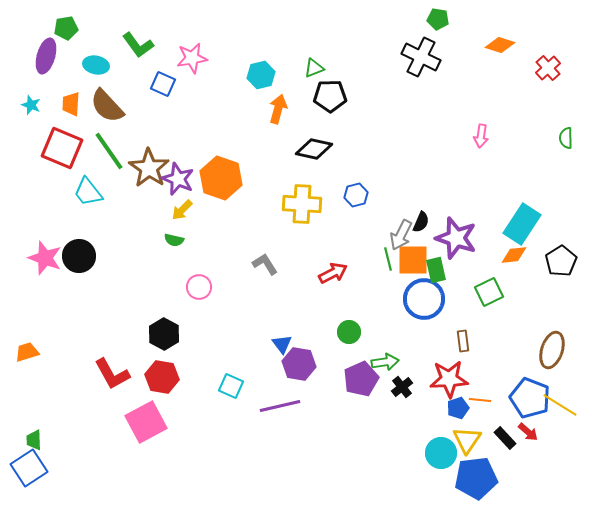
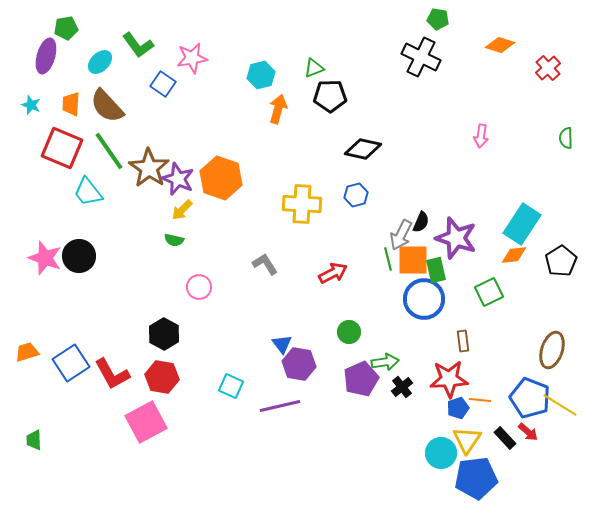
cyan ellipse at (96, 65): moved 4 px right, 3 px up; rotated 55 degrees counterclockwise
blue square at (163, 84): rotated 10 degrees clockwise
black diamond at (314, 149): moved 49 px right
blue square at (29, 468): moved 42 px right, 105 px up
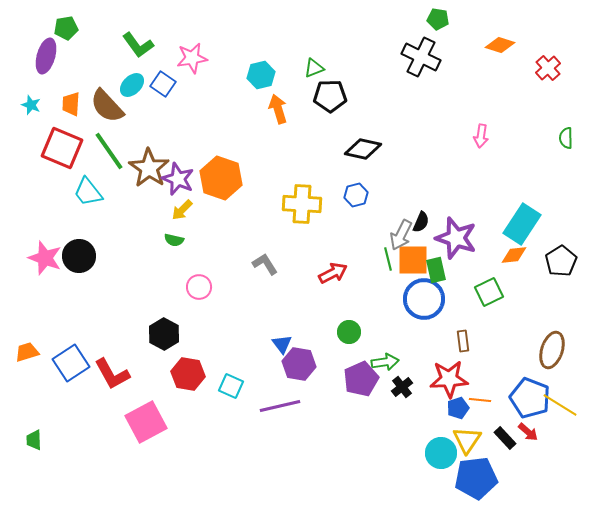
cyan ellipse at (100, 62): moved 32 px right, 23 px down
orange arrow at (278, 109): rotated 32 degrees counterclockwise
red hexagon at (162, 377): moved 26 px right, 3 px up
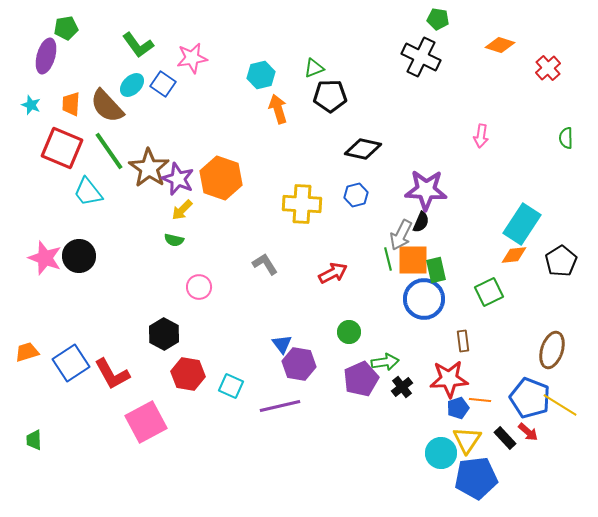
purple star at (456, 238): moved 30 px left, 48 px up; rotated 15 degrees counterclockwise
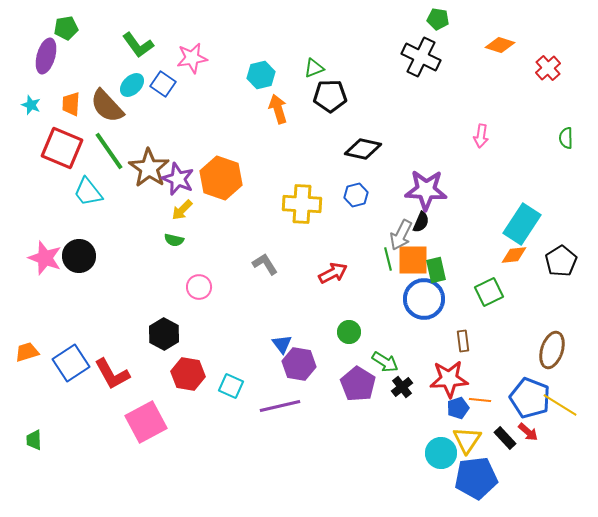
green arrow at (385, 362): rotated 40 degrees clockwise
purple pentagon at (361, 379): moved 3 px left, 5 px down; rotated 16 degrees counterclockwise
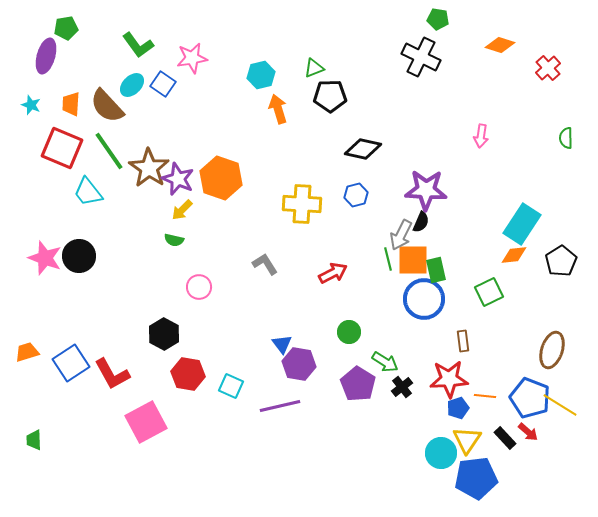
orange line at (480, 400): moved 5 px right, 4 px up
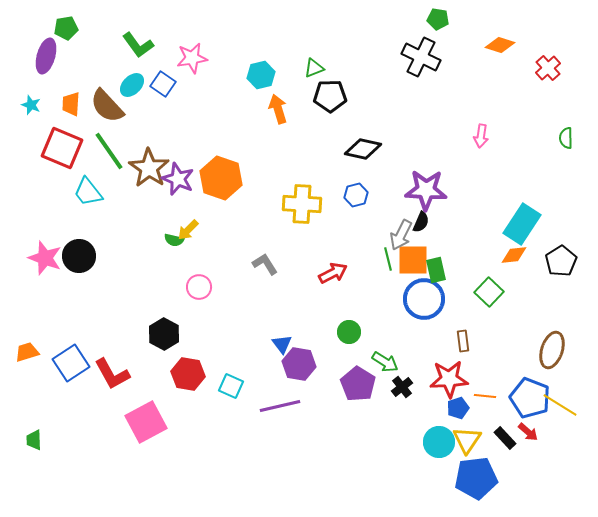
yellow arrow at (182, 210): moved 6 px right, 20 px down
green square at (489, 292): rotated 20 degrees counterclockwise
cyan circle at (441, 453): moved 2 px left, 11 px up
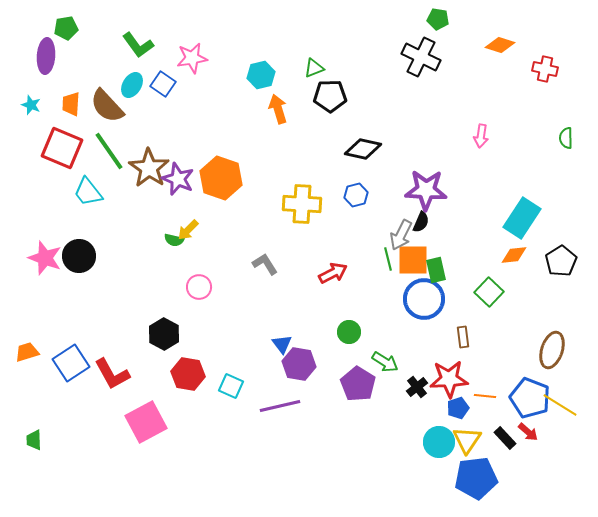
purple ellipse at (46, 56): rotated 12 degrees counterclockwise
red cross at (548, 68): moved 3 px left, 1 px down; rotated 35 degrees counterclockwise
cyan ellipse at (132, 85): rotated 15 degrees counterclockwise
cyan rectangle at (522, 224): moved 6 px up
brown rectangle at (463, 341): moved 4 px up
black cross at (402, 387): moved 15 px right
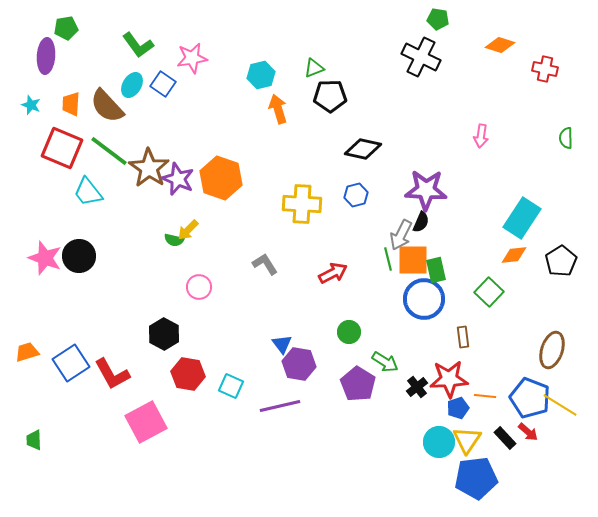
green line at (109, 151): rotated 18 degrees counterclockwise
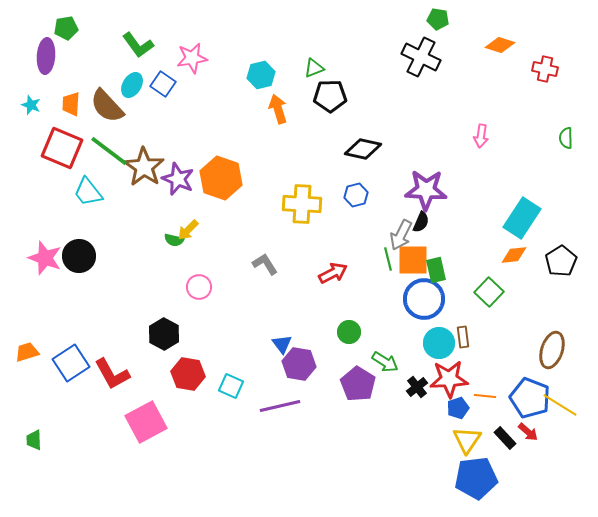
brown star at (149, 168): moved 5 px left, 1 px up
cyan circle at (439, 442): moved 99 px up
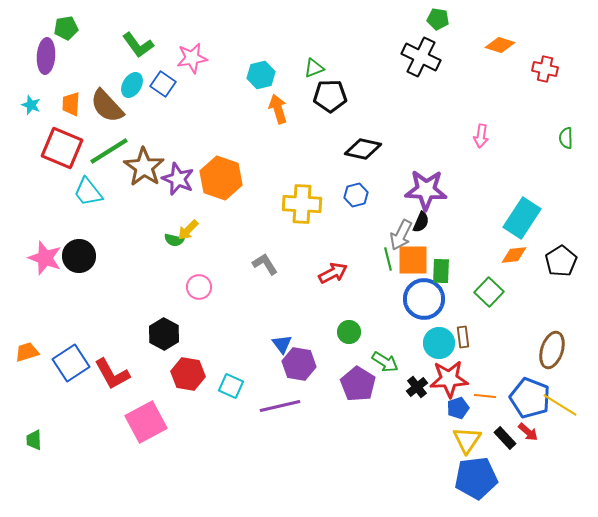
green line at (109, 151): rotated 69 degrees counterclockwise
green rectangle at (436, 270): moved 5 px right, 1 px down; rotated 15 degrees clockwise
